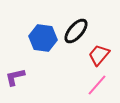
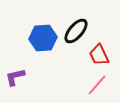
blue hexagon: rotated 12 degrees counterclockwise
red trapezoid: rotated 65 degrees counterclockwise
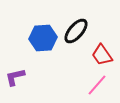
red trapezoid: moved 3 px right; rotated 10 degrees counterclockwise
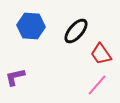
blue hexagon: moved 12 px left, 12 px up; rotated 8 degrees clockwise
red trapezoid: moved 1 px left, 1 px up
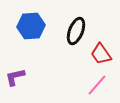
blue hexagon: rotated 8 degrees counterclockwise
black ellipse: rotated 20 degrees counterclockwise
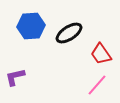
black ellipse: moved 7 px left, 2 px down; rotated 36 degrees clockwise
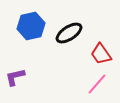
blue hexagon: rotated 8 degrees counterclockwise
pink line: moved 1 px up
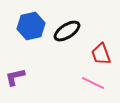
black ellipse: moved 2 px left, 2 px up
red trapezoid: rotated 15 degrees clockwise
pink line: moved 4 px left, 1 px up; rotated 75 degrees clockwise
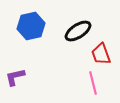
black ellipse: moved 11 px right
pink line: rotated 50 degrees clockwise
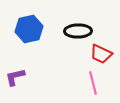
blue hexagon: moved 2 px left, 3 px down
black ellipse: rotated 32 degrees clockwise
red trapezoid: rotated 45 degrees counterclockwise
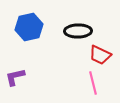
blue hexagon: moved 2 px up
red trapezoid: moved 1 px left, 1 px down
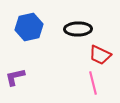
black ellipse: moved 2 px up
